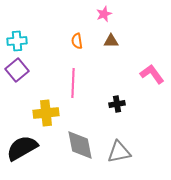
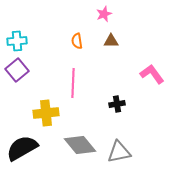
gray diamond: rotated 28 degrees counterclockwise
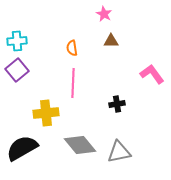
pink star: rotated 21 degrees counterclockwise
orange semicircle: moved 5 px left, 7 px down
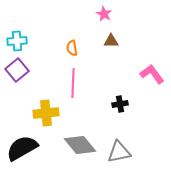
black cross: moved 3 px right
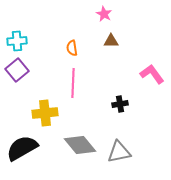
yellow cross: moved 1 px left
